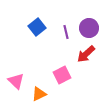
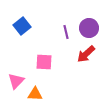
blue square: moved 15 px left, 1 px up
pink square: moved 18 px left, 13 px up; rotated 30 degrees clockwise
pink triangle: rotated 30 degrees clockwise
orange triangle: moved 4 px left; rotated 28 degrees clockwise
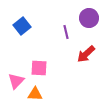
purple circle: moved 10 px up
pink square: moved 5 px left, 6 px down
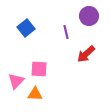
purple circle: moved 2 px up
blue square: moved 4 px right, 2 px down
pink square: moved 1 px down
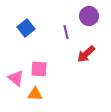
pink triangle: moved 3 px up; rotated 36 degrees counterclockwise
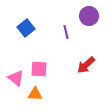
red arrow: moved 11 px down
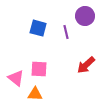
purple circle: moved 4 px left
blue square: moved 12 px right; rotated 36 degrees counterclockwise
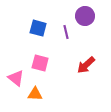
pink square: moved 1 px right, 6 px up; rotated 12 degrees clockwise
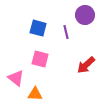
purple circle: moved 1 px up
pink square: moved 4 px up
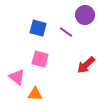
purple line: rotated 40 degrees counterclockwise
pink triangle: moved 1 px right, 1 px up
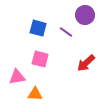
red arrow: moved 2 px up
pink triangle: rotated 48 degrees counterclockwise
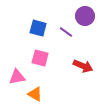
purple circle: moved 1 px down
pink square: moved 1 px up
red arrow: moved 3 px left, 3 px down; rotated 114 degrees counterclockwise
orange triangle: rotated 28 degrees clockwise
